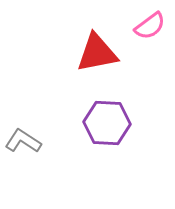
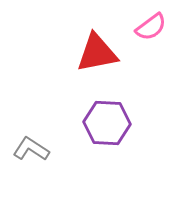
pink semicircle: moved 1 px right, 1 px down
gray L-shape: moved 8 px right, 8 px down
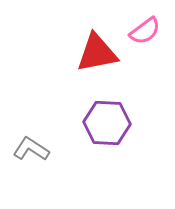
pink semicircle: moved 6 px left, 4 px down
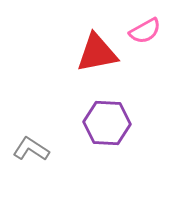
pink semicircle: rotated 8 degrees clockwise
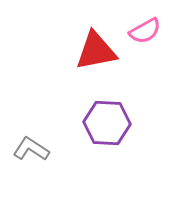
red triangle: moved 1 px left, 2 px up
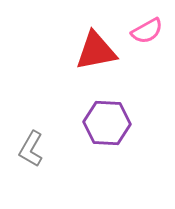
pink semicircle: moved 2 px right
gray L-shape: rotated 93 degrees counterclockwise
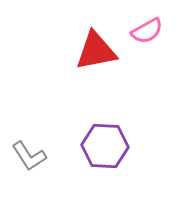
purple hexagon: moved 2 px left, 23 px down
gray L-shape: moved 2 px left, 7 px down; rotated 63 degrees counterclockwise
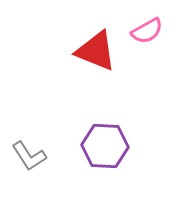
red triangle: rotated 33 degrees clockwise
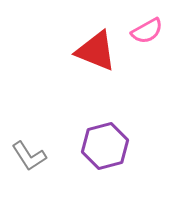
purple hexagon: rotated 18 degrees counterclockwise
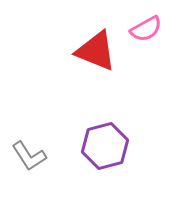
pink semicircle: moved 1 px left, 2 px up
